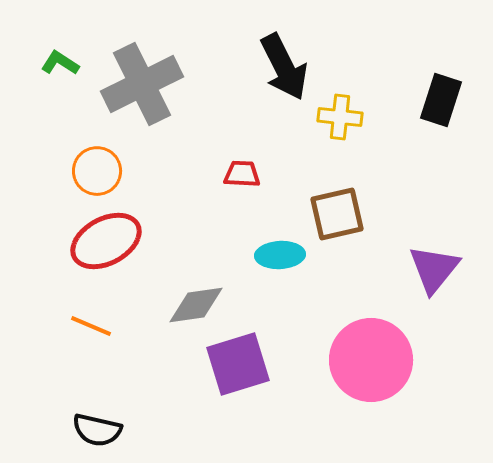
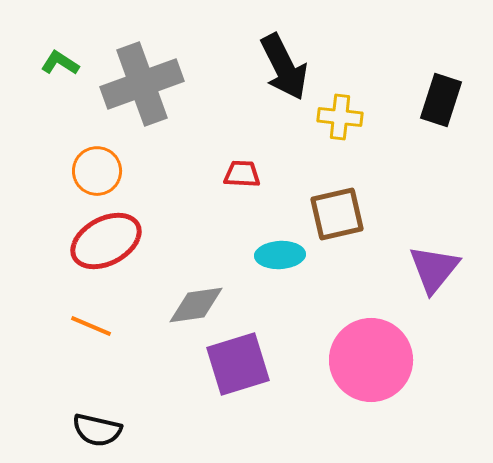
gray cross: rotated 6 degrees clockwise
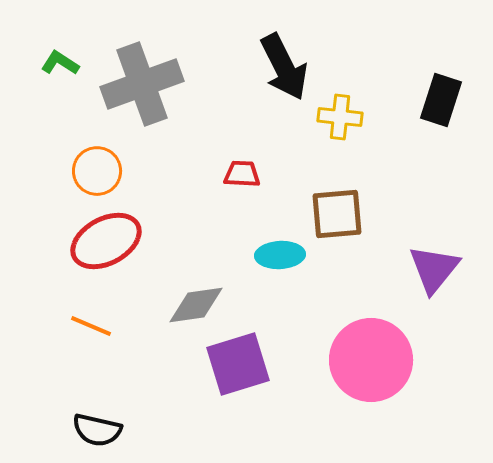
brown square: rotated 8 degrees clockwise
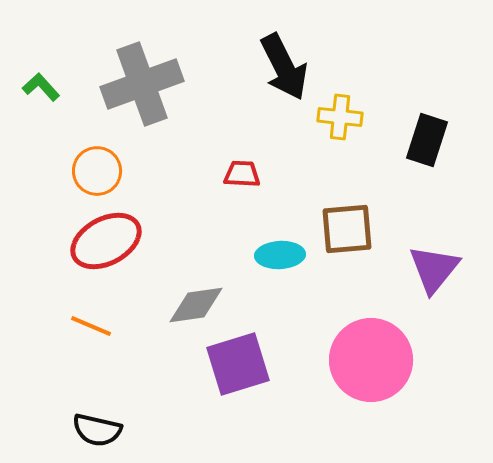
green L-shape: moved 19 px left, 24 px down; rotated 15 degrees clockwise
black rectangle: moved 14 px left, 40 px down
brown square: moved 10 px right, 15 px down
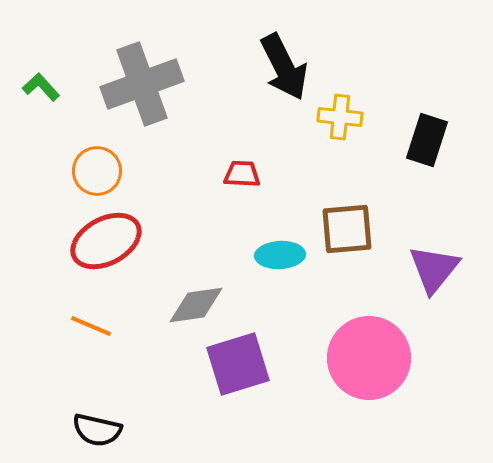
pink circle: moved 2 px left, 2 px up
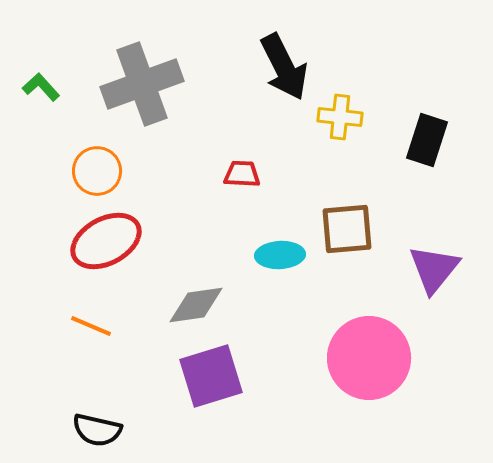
purple square: moved 27 px left, 12 px down
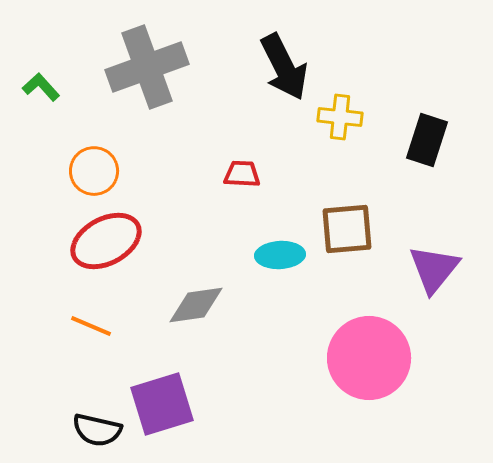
gray cross: moved 5 px right, 17 px up
orange circle: moved 3 px left
purple square: moved 49 px left, 28 px down
